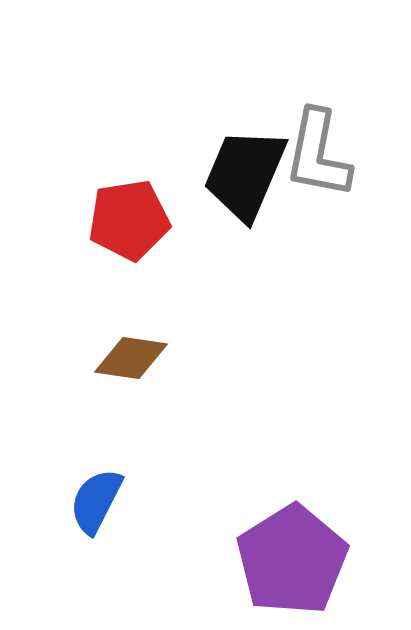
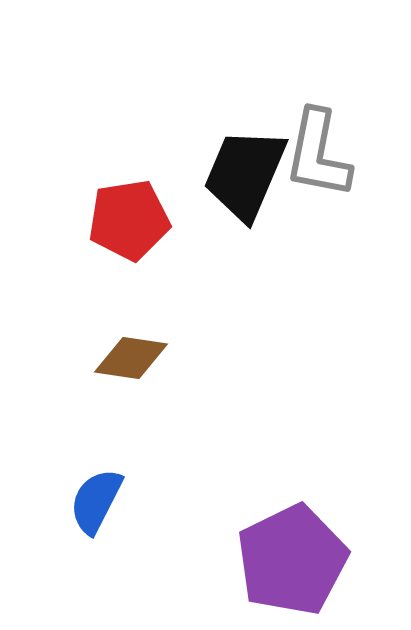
purple pentagon: rotated 6 degrees clockwise
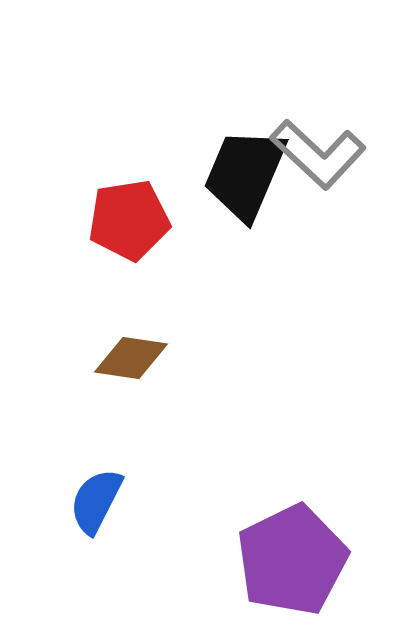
gray L-shape: rotated 58 degrees counterclockwise
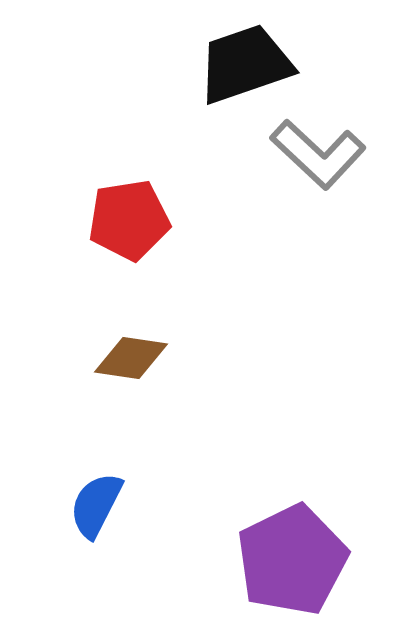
black trapezoid: moved 110 px up; rotated 48 degrees clockwise
blue semicircle: moved 4 px down
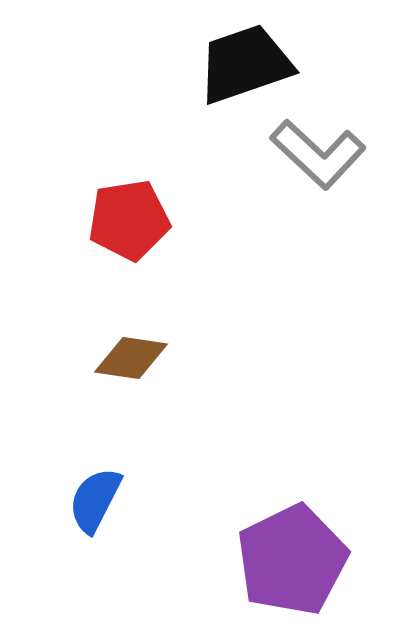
blue semicircle: moved 1 px left, 5 px up
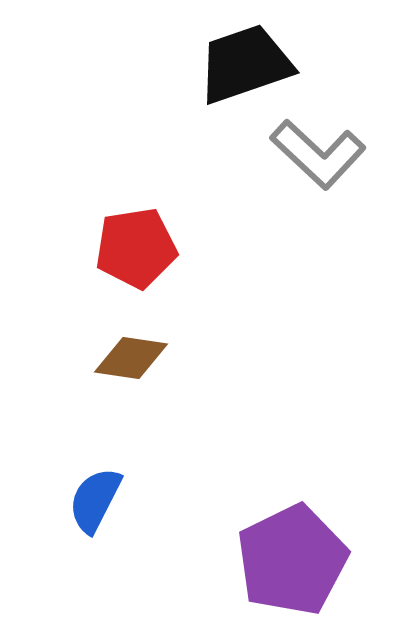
red pentagon: moved 7 px right, 28 px down
